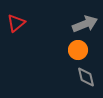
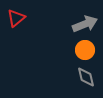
red triangle: moved 5 px up
orange circle: moved 7 px right
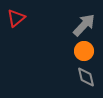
gray arrow: moved 1 px left, 1 px down; rotated 25 degrees counterclockwise
orange circle: moved 1 px left, 1 px down
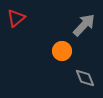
orange circle: moved 22 px left
gray diamond: moved 1 px left, 1 px down; rotated 10 degrees counterclockwise
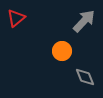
gray arrow: moved 4 px up
gray diamond: moved 1 px up
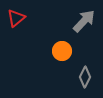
gray diamond: rotated 50 degrees clockwise
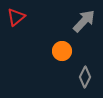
red triangle: moved 1 px up
